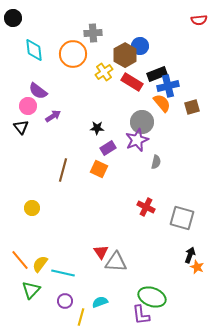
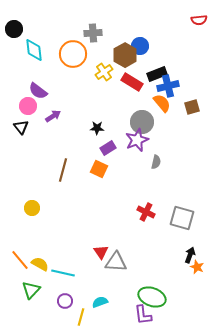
black circle: moved 1 px right, 11 px down
red cross: moved 5 px down
yellow semicircle: rotated 84 degrees clockwise
purple L-shape: moved 2 px right
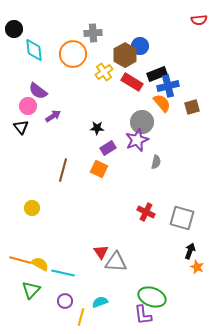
black arrow: moved 4 px up
orange line: rotated 35 degrees counterclockwise
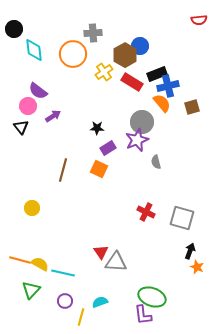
gray semicircle: rotated 152 degrees clockwise
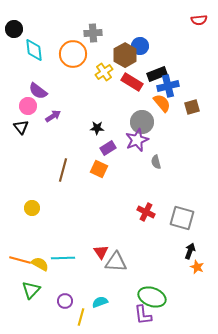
cyan line: moved 15 px up; rotated 15 degrees counterclockwise
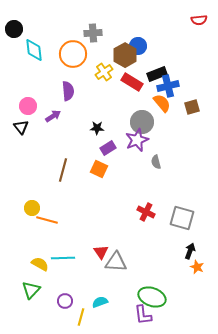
blue circle: moved 2 px left
purple semicircle: moved 30 px right; rotated 132 degrees counterclockwise
orange line: moved 27 px right, 40 px up
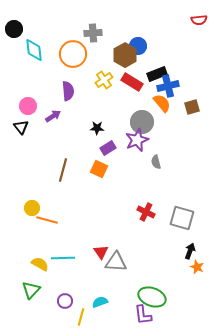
yellow cross: moved 8 px down
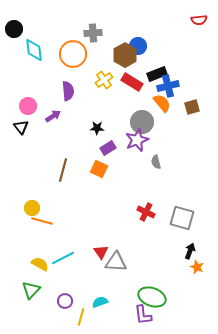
orange line: moved 5 px left, 1 px down
cyan line: rotated 25 degrees counterclockwise
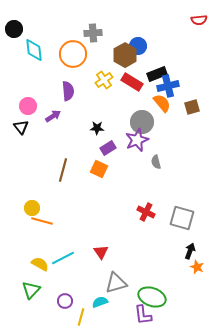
gray triangle: moved 21 px down; rotated 20 degrees counterclockwise
